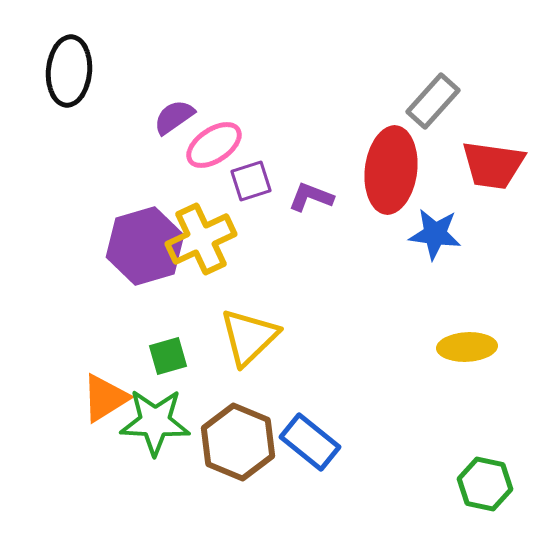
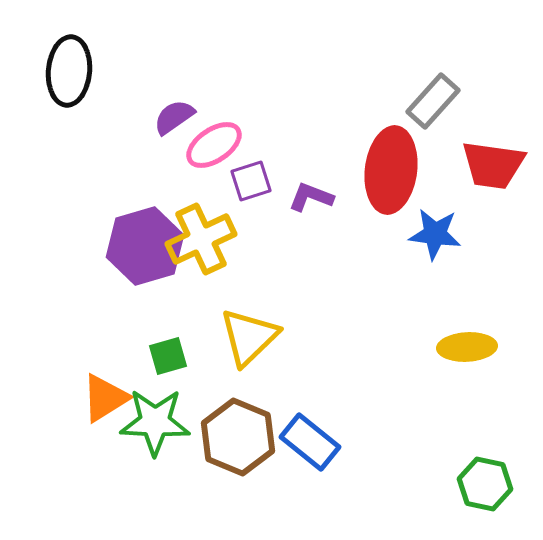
brown hexagon: moved 5 px up
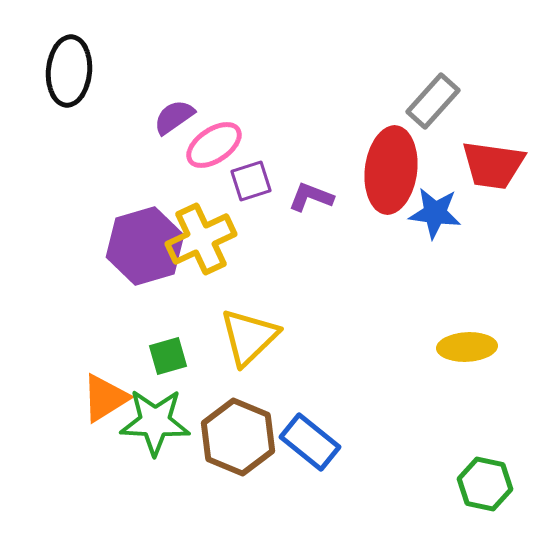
blue star: moved 21 px up
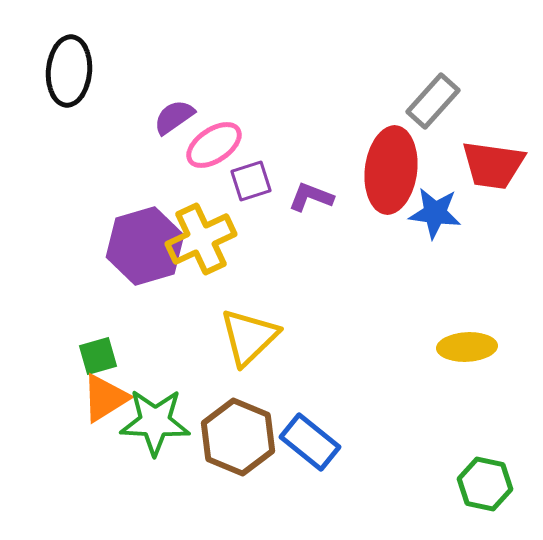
green square: moved 70 px left
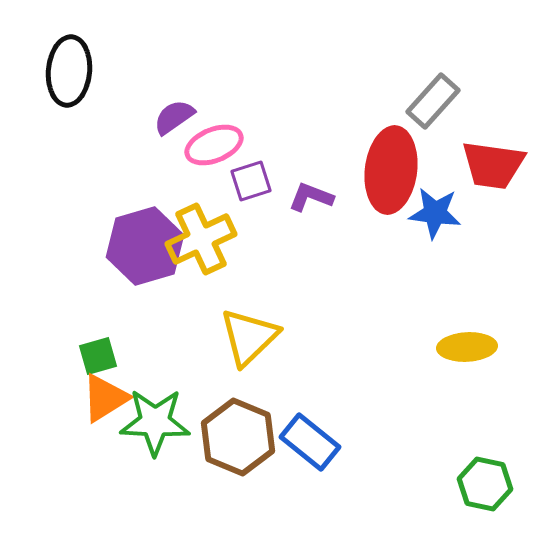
pink ellipse: rotated 12 degrees clockwise
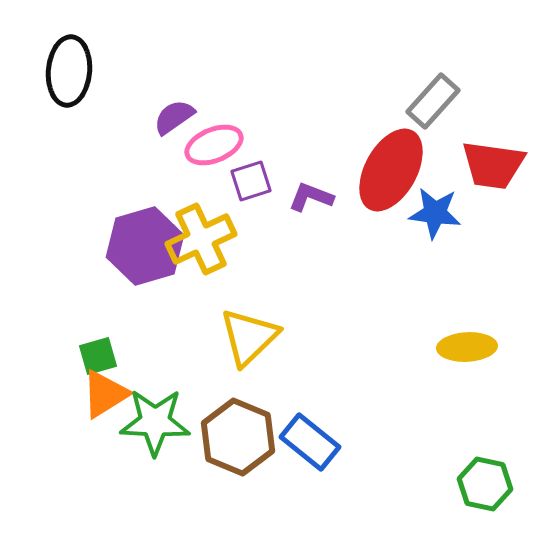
red ellipse: rotated 22 degrees clockwise
orange triangle: moved 4 px up
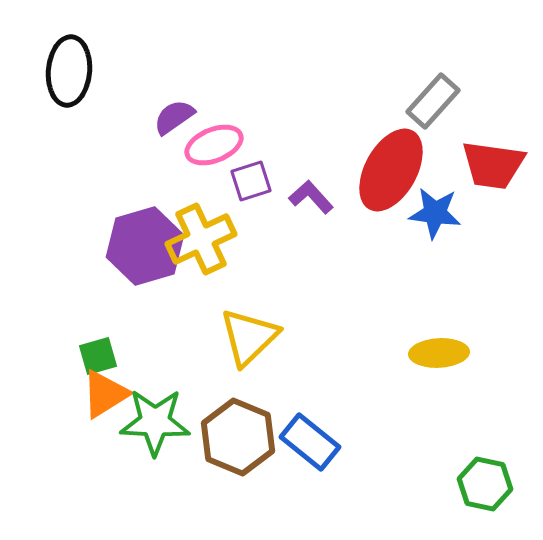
purple L-shape: rotated 27 degrees clockwise
yellow ellipse: moved 28 px left, 6 px down
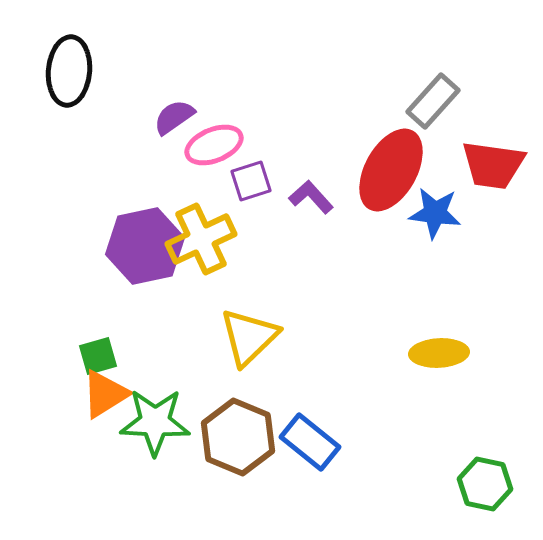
purple hexagon: rotated 4 degrees clockwise
